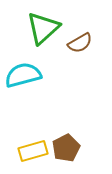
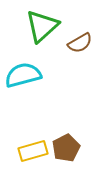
green triangle: moved 1 px left, 2 px up
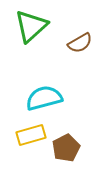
green triangle: moved 11 px left
cyan semicircle: moved 21 px right, 23 px down
yellow rectangle: moved 2 px left, 16 px up
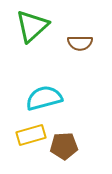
green triangle: moved 1 px right
brown semicircle: rotated 30 degrees clockwise
brown pentagon: moved 2 px left, 2 px up; rotated 24 degrees clockwise
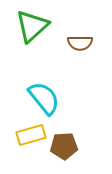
cyan semicircle: rotated 66 degrees clockwise
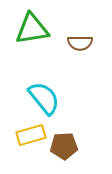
green triangle: moved 3 px down; rotated 33 degrees clockwise
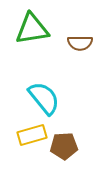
yellow rectangle: moved 1 px right
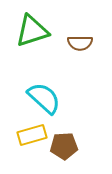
green triangle: moved 2 px down; rotated 9 degrees counterclockwise
cyan semicircle: rotated 9 degrees counterclockwise
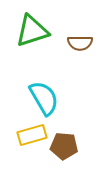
cyan semicircle: rotated 18 degrees clockwise
brown pentagon: rotated 8 degrees clockwise
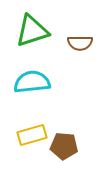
cyan semicircle: moved 12 px left, 16 px up; rotated 66 degrees counterclockwise
